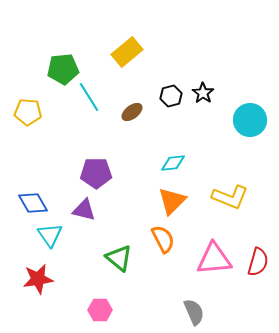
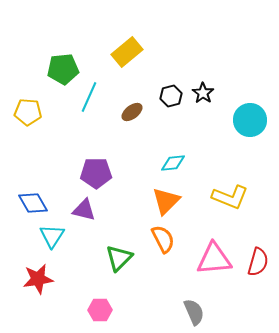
cyan line: rotated 56 degrees clockwise
orange triangle: moved 6 px left
cyan triangle: moved 2 px right, 1 px down; rotated 8 degrees clockwise
green triangle: rotated 36 degrees clockwise
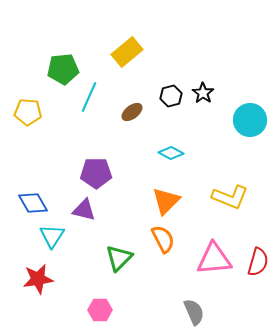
cyan diamond: moved 2 px left, 10 px up; rotated 35 degrees clockwise
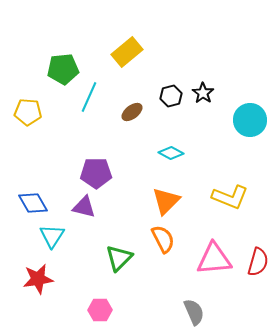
purple triangle: moved 3 px up
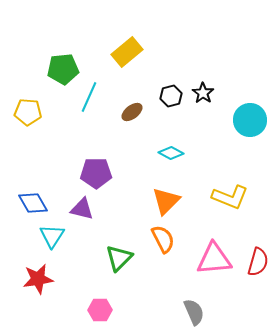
purple triangle: moved 2 px left, 2 px down
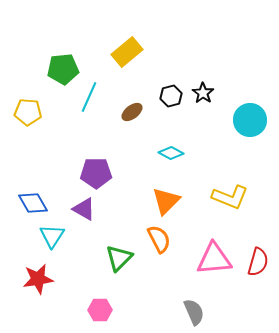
purple triangle: moved 2 px right; rotated 15 degrees clockwise
orange semicircle: moved 4 px left
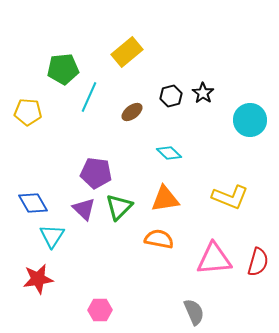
cyan diamond: moved 2 px left; rotated 15 degrees clockwise
purple pentagon: rotated 8 degrees clockwise
orange triangle: moved 1 px left, 2 px up; rotated 36 degrees clockwise
purple triangle: rotated 15 degrees clockwise
orange semicircle: rotated 52 degrees counterclockwise
green triangle: moved 51 px up
